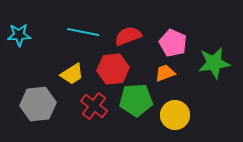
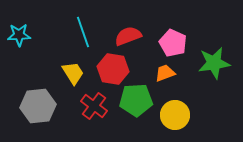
cyan line: rotated 60 degrees clockwise
red hexagon: rotated 16 degrees clockwise
yellow trapezoid: moved 1 px right, 1 px up; rotated 90 degrees counterclockwise
gray hexagon: moved 2 px down
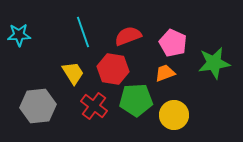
yellow circle: moved 1 px left
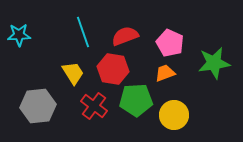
red semicircle: moved 3 px left
pink pentagon: moved 3 px left
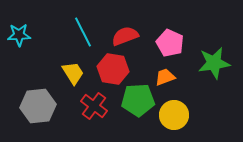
cyan line: rotated 8 degrees counterclockwise
orange trapezoid: moved 4 px down
green pentagon: moved 2 px right
